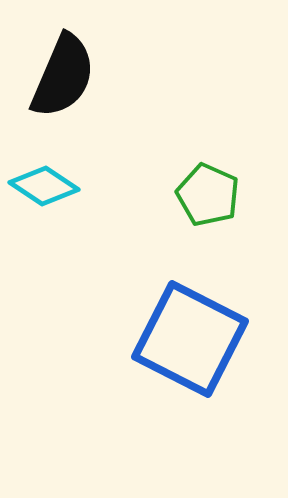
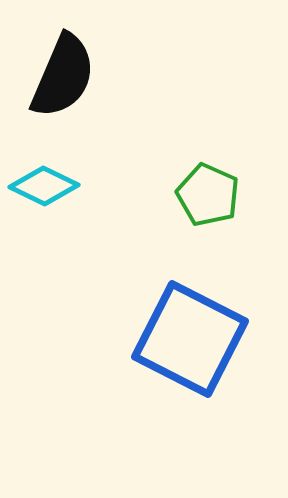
cyan diamond: rotated 8 degrees counterclockwise
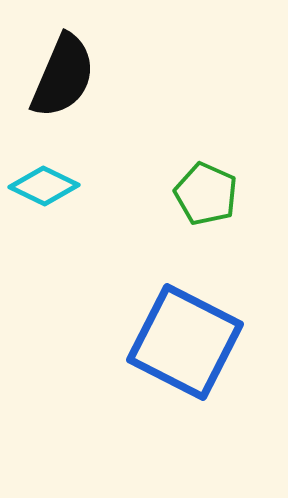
green pentagon: moved 2 px left, 1 px up
blue square: moved 5 px left, 3 px down
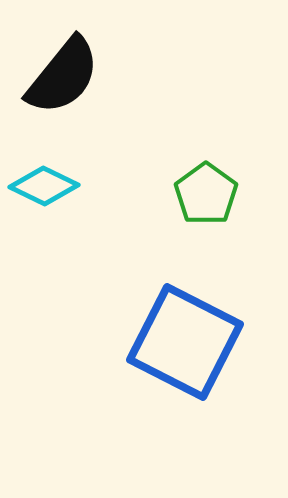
black semicircle: rotated 16 degrees clockwise
green pentagon: rotated 12 degrees clockwise
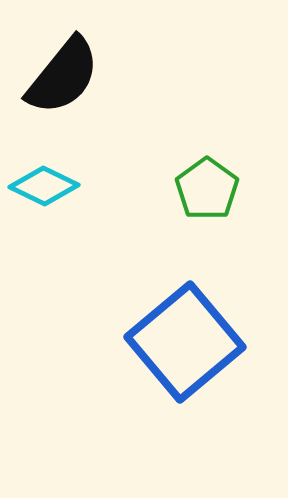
green pentagon: moved 1 px right, 5 px up
blue square: rotated 23 degrees clockwise
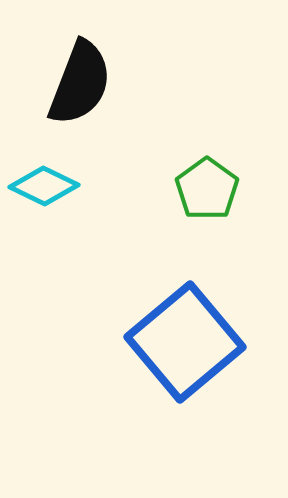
black semicircle: moved 17 px right, 7 px down; rotated 18 degrees counterclockwise
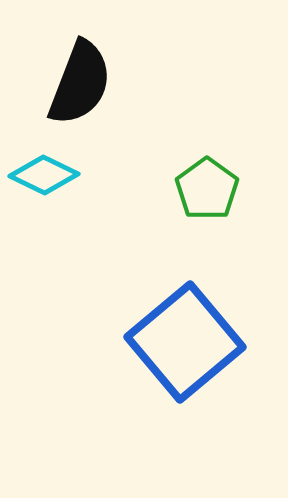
cyan diamond: moved 11 px up
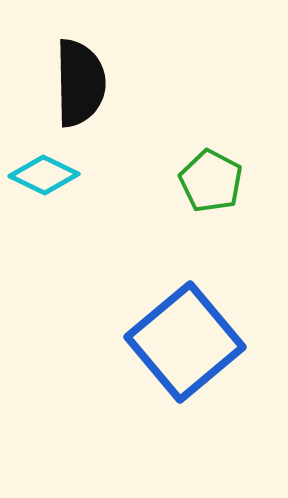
black semicircle: rotated 22 degrees counterclockwise
green pentagon: moved 4 px right, 8 px up; rotated 8 degrees counterclockwise
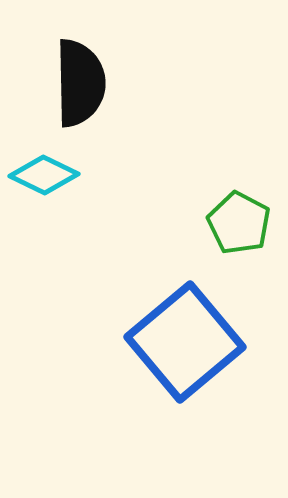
green pentagon: moved 28 px right, 42 px down
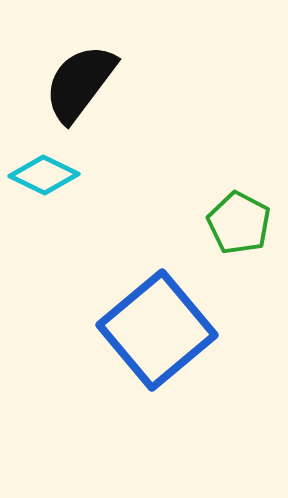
black semicircle: rotated 142 degrees counterclockwise
blue square: moved 28 px left, 12 px up
